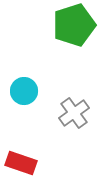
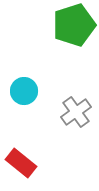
gray cross: moved 2 px right, 1 px up
red rectangle: rotated 20 degrees clockwise
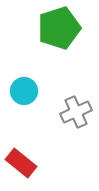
green pentagon: moved 15 px left, 3 px down
gray cross: rotated 12 degrees clockwise
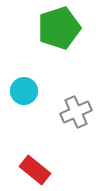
red rectangle: moved 14 px right, 7 px down
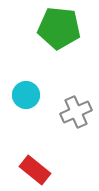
green pentagon: rotated 24 degrees clockwise
cyan circle: moved 2 px right, 4 px down
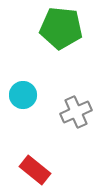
green pentagon: moved 2 px right
cyan circle: moved 3 px left
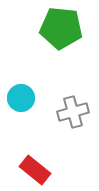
cyan circle: moved 2 px left, 3 px down
gray cross: moved 3 px left; rotated 8 degrees clockwise
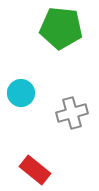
cyan circle: moved 5 px up
gray cross: moved 1 px left, 1 px down
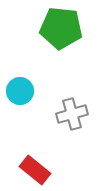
cyan circle: moved 1 px left, 2 px up
gray cross: moved 1 px down
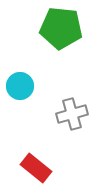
cyan circle: moved 5 px up
red rectangle: moved 1 px right, 2 px up
